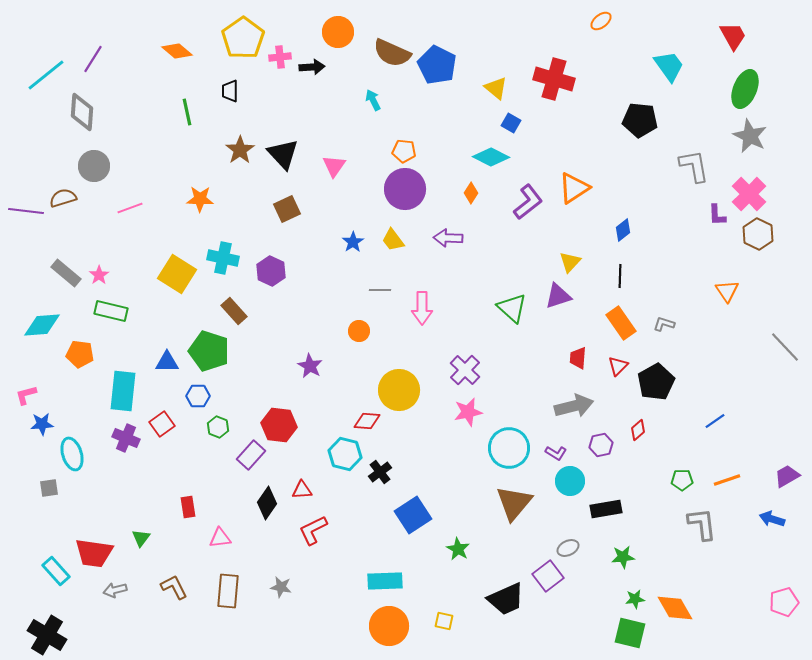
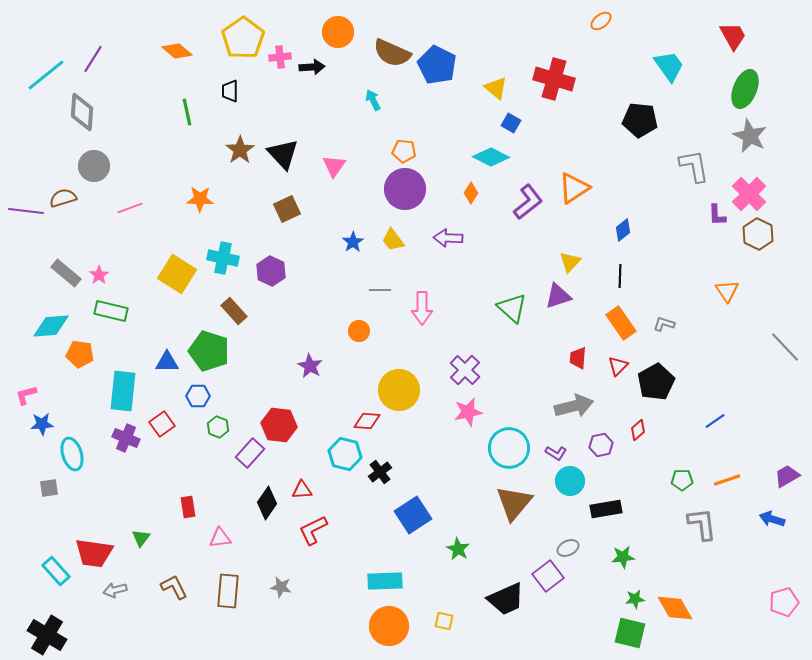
cyan diamond at (42, 325): moved 9 px right, 1 px down
purple rectangle at (251, 455): moved 1 px left, 2 px up
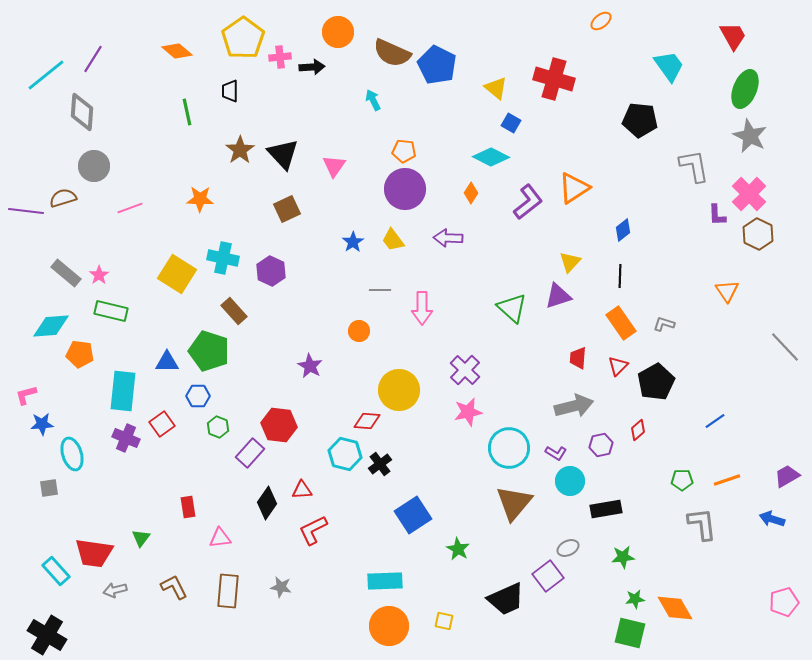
black cross at (380, 472): moved 8 px up
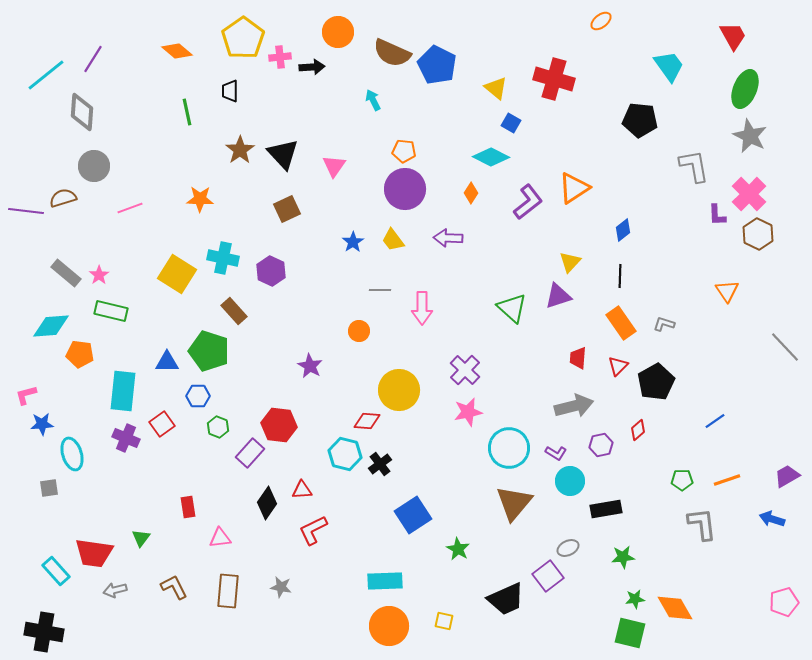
black cross at (47, 635): moved 3 px left, 3 px up; rotated 21 degrees counterclockwise
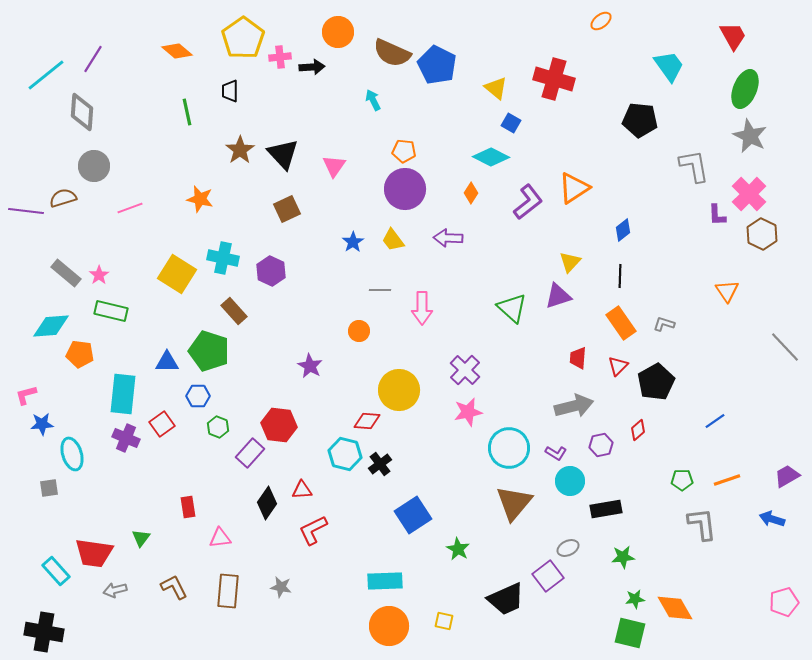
orange star at (200, 199): rotated 12 degrees clockwise
brown hexagon at (758, 234): moved 4 px right
cyan rectangle at (123, 391): moved 3 px down
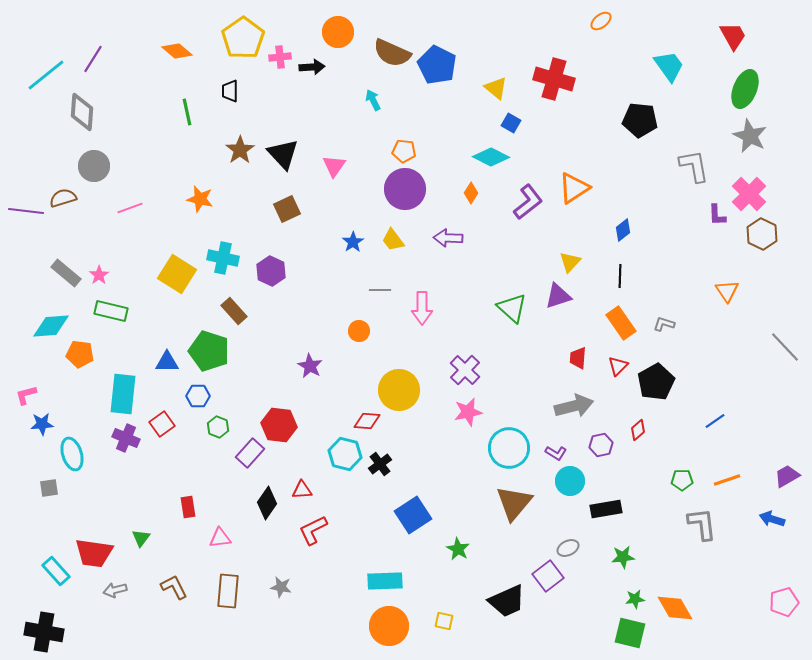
black trapezoid at (506, 599): moved 1 px right, 2 px down
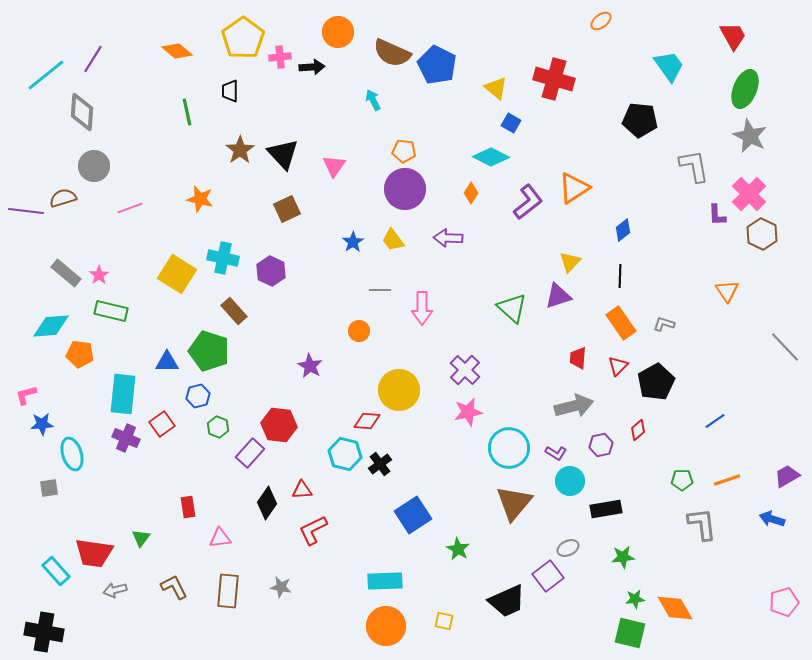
blue hexagon at (198, 396): rotated 15 degrees counterclockwise
orange circle at (389, 626): moved 3 px left
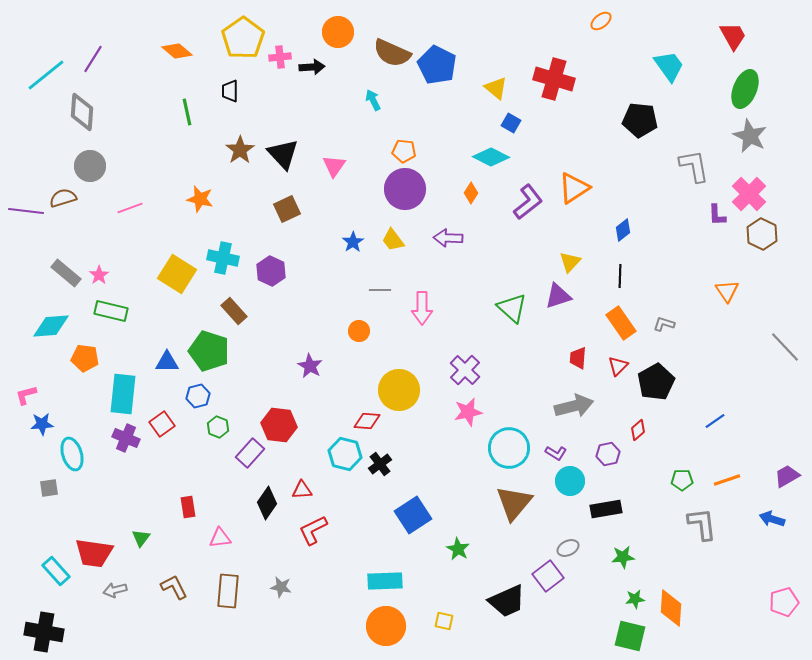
gray circle at (94, 166): moved 4 px left
orange pentagon at (80, 354): moved 5 px right, 4 px down
purple hexagon at (601, 445): moved 7 px right, 9 px down
orange diamond at (675, 608): moved 4 px left; rotated 33 degrees clockwise
green square at (630, 633): moved 3 px down
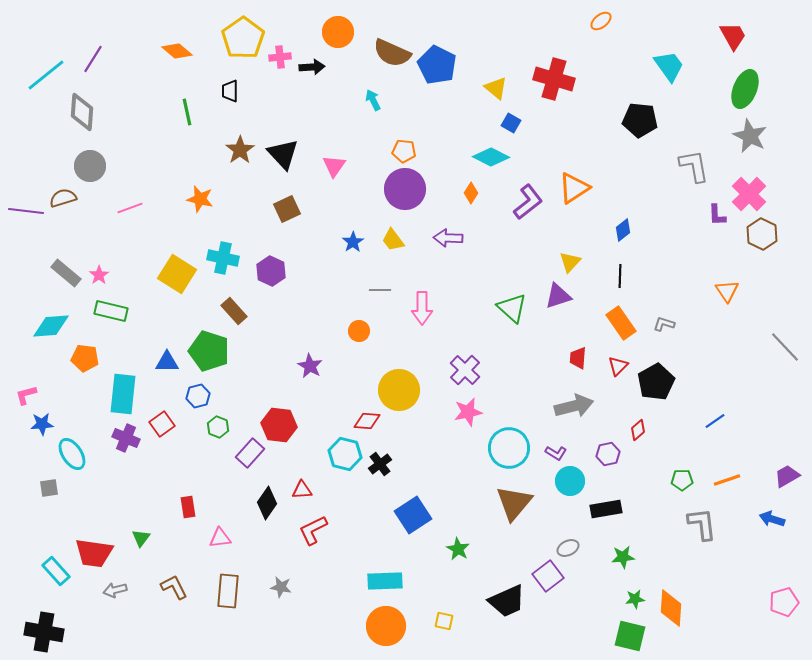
cyan ellipse at (72, 454): rotated 16 degrees counterclockwise
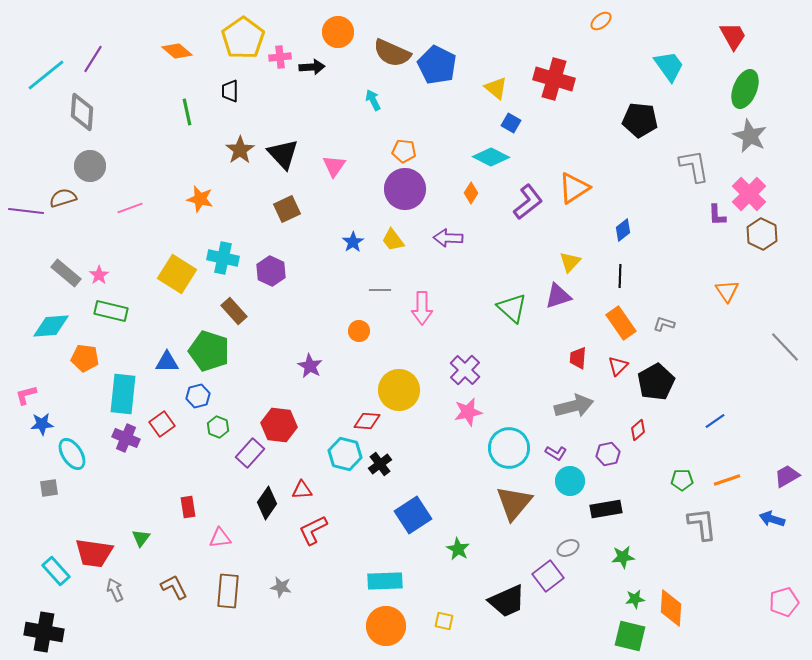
gray arrow at (115, 590): rotated 80 degrees clockwise
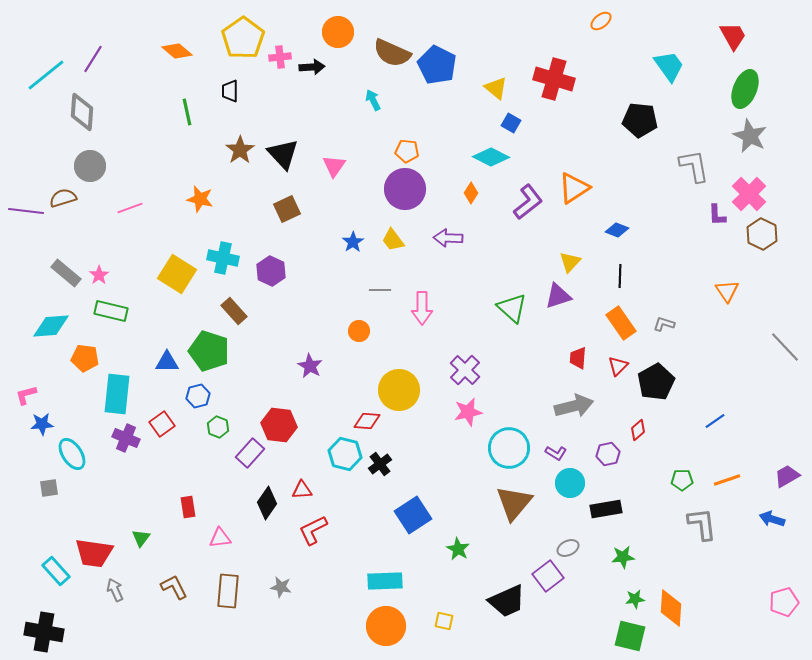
orange pentagon at (404, 151): moved 3 px right
blue diamond at (623, 230): moved 6 px left; rotated 60 degrees clockwise
cyan rectangle at (123, 394): moved 6 px left
cyan circle at (570, 481): moved 2 px down
